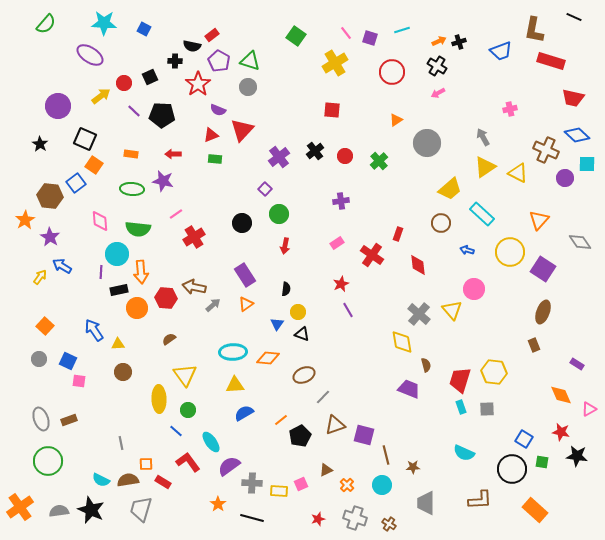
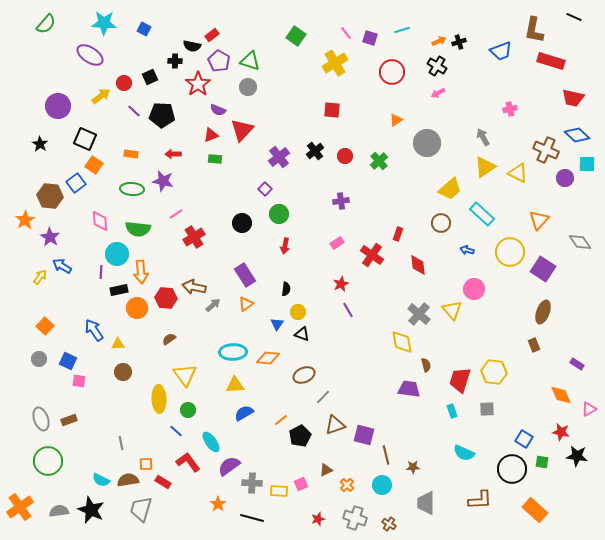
purple trapezoid at (409, 389): rotated 15 degrees counterclockwise
cyan rectangle at (461, 407): moved 9 px left, 4 px down
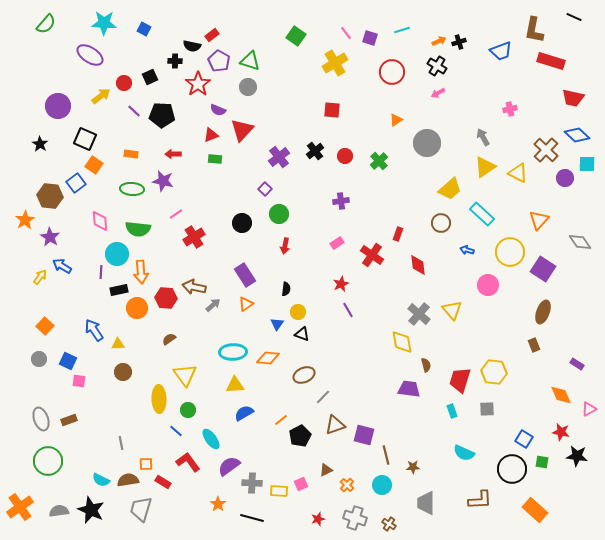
brown cross at (546, 150): rotated 20 degrees clockwise
pink circle at (474, 289): moved 14 px right, 4 px up
cyan ellipse at (211, 442): moved 3 px up
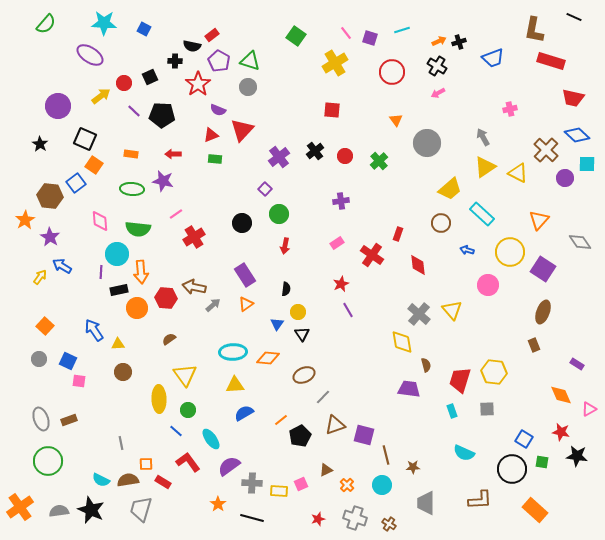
blue trapezoid at (501, 51): moved 8 px left, 7 px down
orange triangle at (396, 120): rotated 32 degrees counterclockwise
black triangle at (302, 334): rotated 35 degrees clockwise
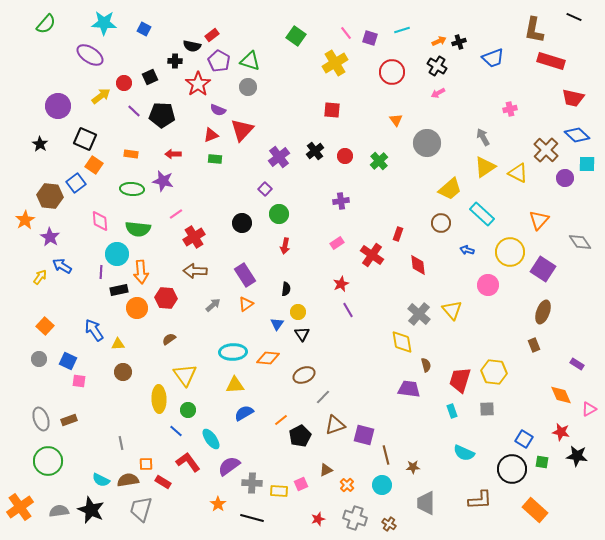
brown arrow at (194, 287): moved 1 px right, 16 px up; rotated 10 degrees counterclockwise
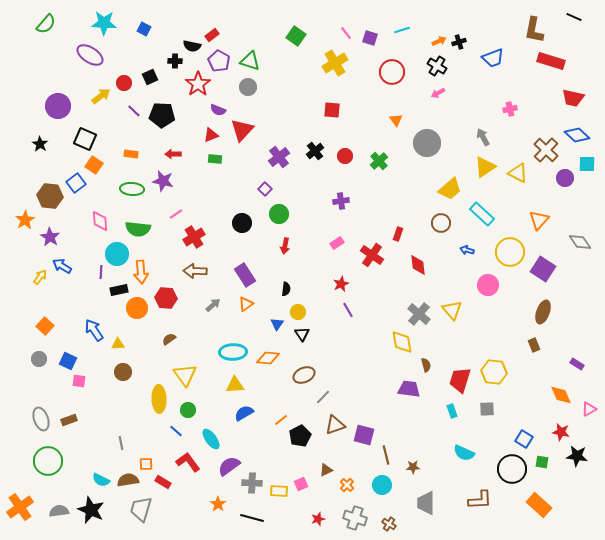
orange rectangle at (535, 510): moved 4 px right, 5 px up
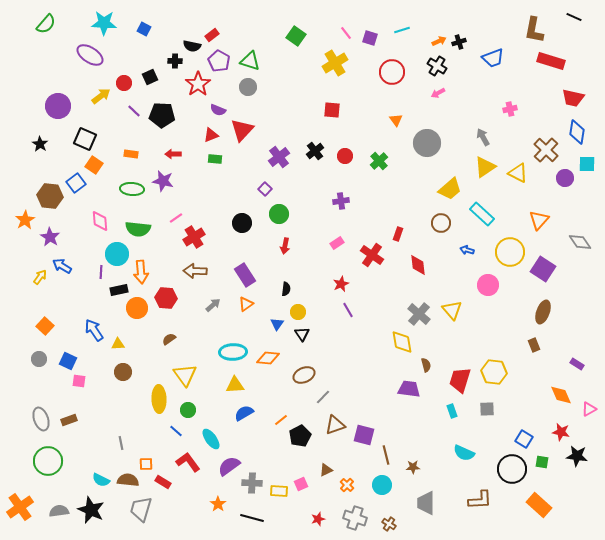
blue diamond at (577, 135): moved 3 px up; rotated 55 degrees clockwise
pink line at (176, 214): moved 4 px down
brown semicircle at (128, 480): rotated 15 degrees clockwise
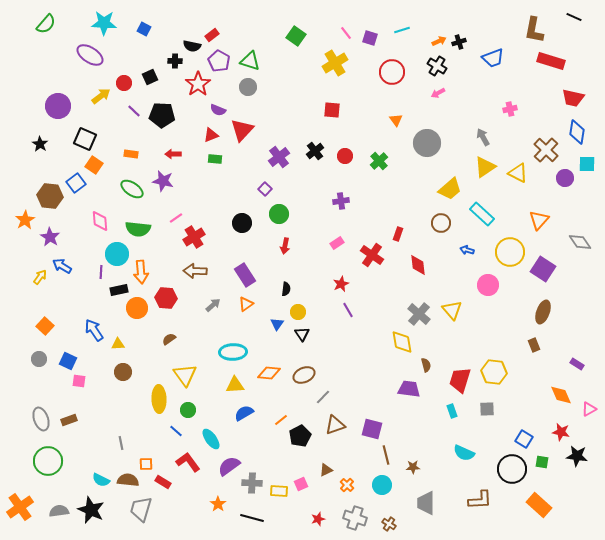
green ellipse at (132, 189): rotated 30 degrees clockwise
orange diamond at (268, 358): moved 1 px right, 15 px down
purple square at (364, 435): moved 8 px right, 6 px up
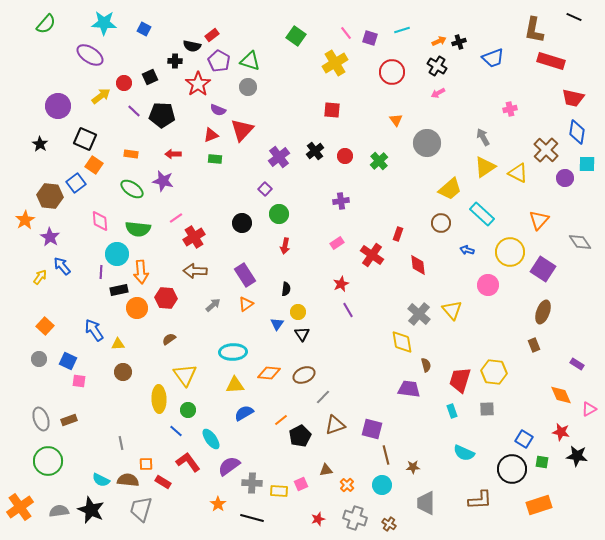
blue arrow at (62, 266): rotated 18 degrees clockwise
brown triangle at (326, 470): rotated 16 degrees clockwise
orange rectangle at (539, 505): rotated 60 degrees counterclockwise
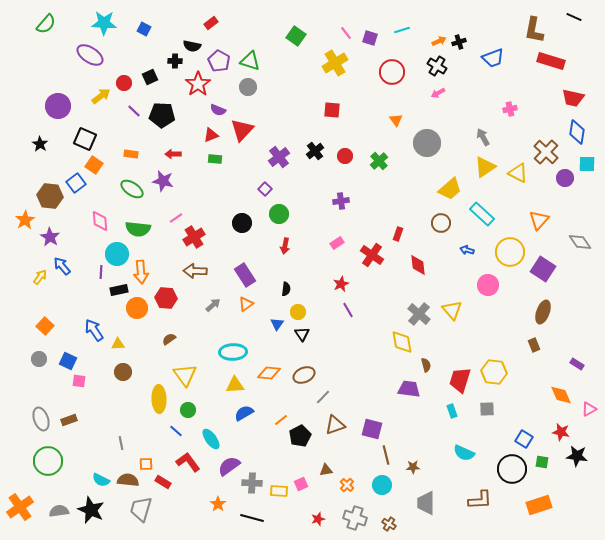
red rectangle at (212, 35): moved 1 px left, 12 px up
brown cross at (546, 150): moved 2 px down
